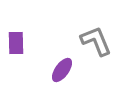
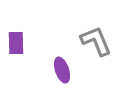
purple ellipse: rotated 55 degrees counterclockwise
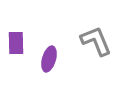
purple ellipse: moved 13 px left, 11 px up; rotated 35 degrees clockwise
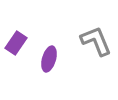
purple rectangle: rotated 35 degrees clockwise
